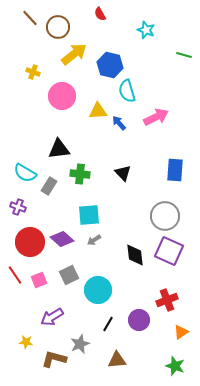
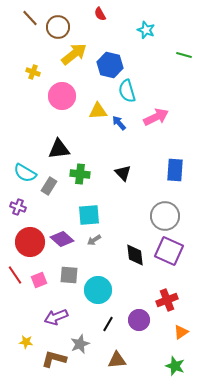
gray square at (69, 275): rotated 30 degrees clockwise
purple arrow at (52, 317): moved 4 px right; rotated 10 degrees clockwise
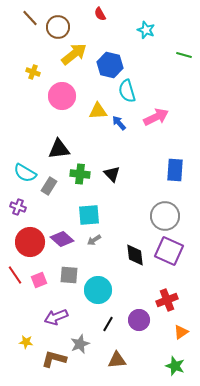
black triangle at (123, 173): moved 11 px left, 1 px down
